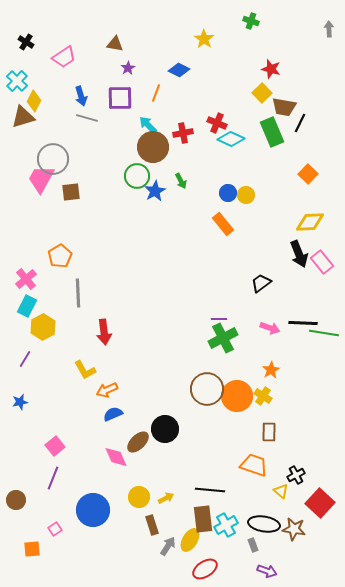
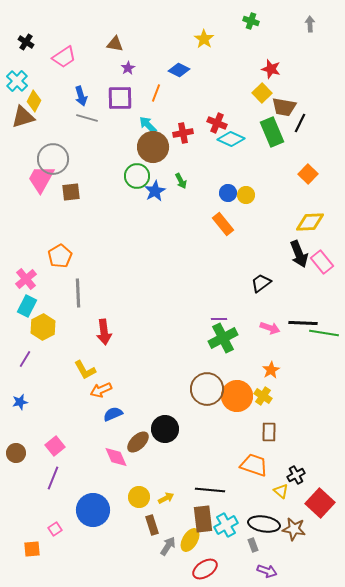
gray arrow at (329, 29): moved 19 px left, 5 px up
orange arrow at (107, 390): moved 6 px left
brown circle at (16, 500): moved 47 px up
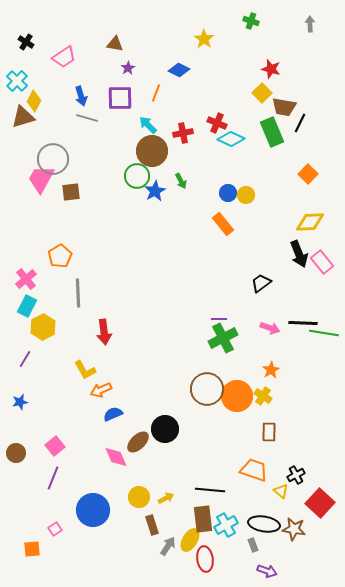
brown circle at (153, 147): moved 1 px left, 4 px down
orange trapezoid at (254, 465): moved 5 px down
red ellipse at (205, 569): moved 10 px up; rotated 65 degrees counterclockwise
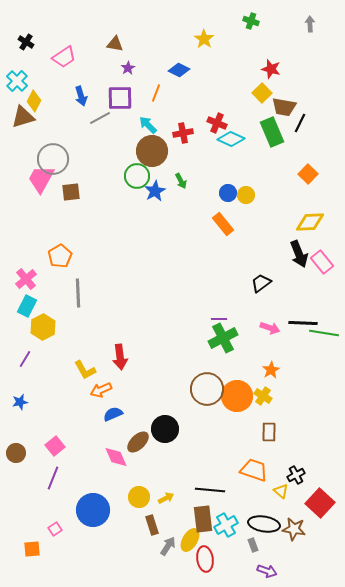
gray line at (87, 118): moved 13 px right; rotated 45 degrees counterclockwise
red arrow at (104, 332): moved 16 px right, 25 px down
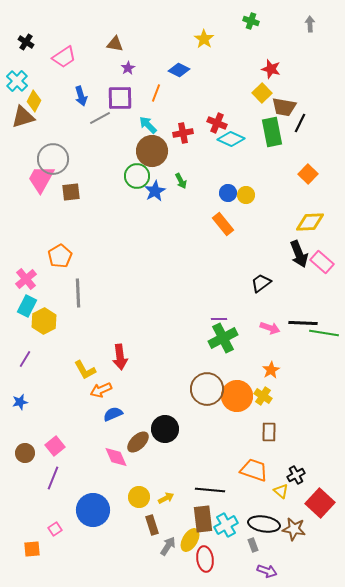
green rectangle at (272, 132): rotated 12 degrees clockwise
pink rectangle at (322, 262): rotated 10 degrees counterclockwise
yellow hexagon at (43, 327): moved 1 px right, 6 px up
brown circle at (16, 453): moved 9 px right
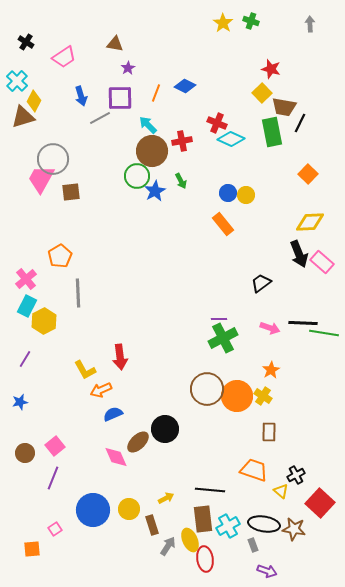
yellow star at (204, 39): moved 19 px right, 16 px up
blue diamond at (179, 70): moved 6 px right, 16 px down
red cross at (183, 133): moved 1 px left, 8 px down
yellow circle at (139, 497): moved 10 px left, 12 px down
cyan cross at (226, 525): moved 2 px right, 1 px down
yellow ellipse at (190, 540): rotated 55 degrees counterclockwise
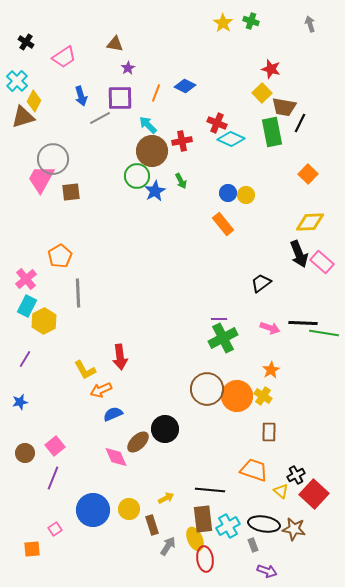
gray arrow at (310, 24): rotated 14 degrees counterclockwise
red square at (320, 503): moved 6 px left, 9 px up
yellow ellipse at (190, 540): moved 5 px right, 1 px up
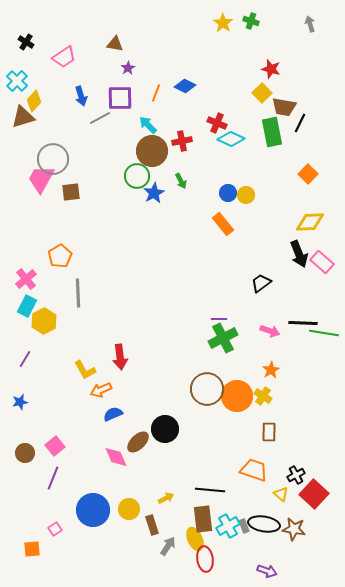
yellow diamond at (34, 101): rotated 15 degrees clockwise
blue star at (155, 191): moved 1 px left, 2 px down
pink arrow at (270, 328): moved 3 px down
yellow triangle at (281, 491): moved 3 px down
gray rectangle at (253, 545): moved 9 px left, 19 px up
